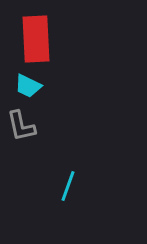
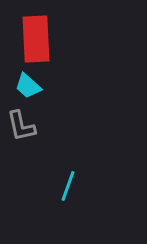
cyan trapezoid: rotated 16 degrees clockwise
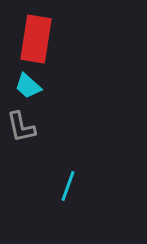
red rectangle: rotated 12 degrees clockwise
gray L-shape: moved 1 px down
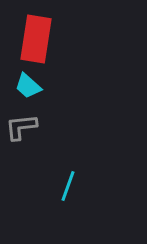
gray L-shape: rotated 96 degrees clockwise
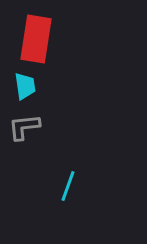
cyan trapezoid: moved 3 px left; rotated 140 degrees counterclockwise
gray L-shape: moved 3 px right
